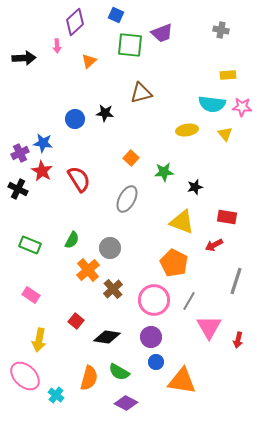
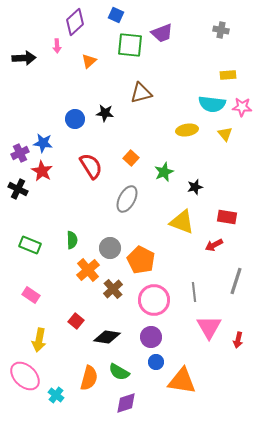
green star at (164, 172): rotated 18 degrees counterclockwise
red semicircle at (79, 179): moved 12 px right, 13 px up
green semicircle at (72, 240): rotated 30 degrees counterclockwise
orange pentagon at (174, 263): moved 33 px left, 3 px up
gray line at (189, 301): moved 5 px right, 9 px up; rotated 36 degrees counterclockwise
purple diamond at (126, 403): rotated 45 degrees counterclockwise
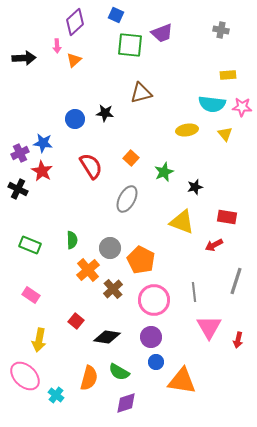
orange triangle at (89, 61): moved 15 px left, 1 px up
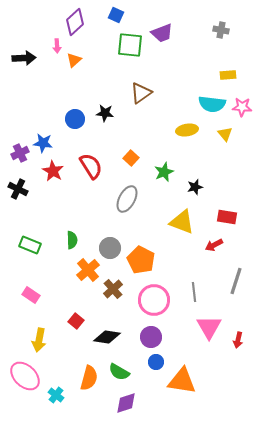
brown triangle at (141, 93): rotated 20 degrees counterclockwise
red star at (42, 171): moved 11 px right
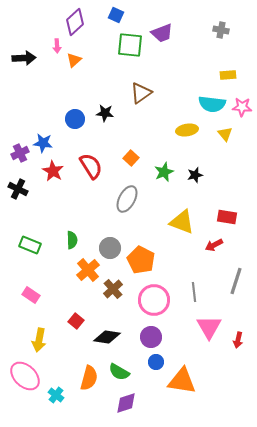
black star at (195, 187): moved 12 px up
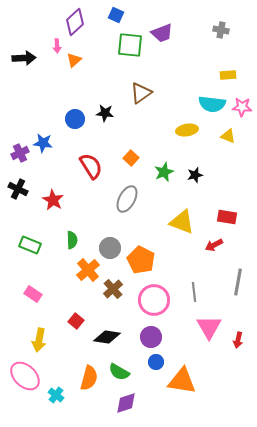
yellow triangle at (225, 134): moved 3 px right, 2 px down; rotated 28 degrees counterclockwise
red star at (53, 171): moved 29 px down
gray line at (236, 281): moved 2 px right, 1 px down; rotated 8 degrees counterclockwise
pink rectangle at (31, 295): moved 2 px right, 1 px up
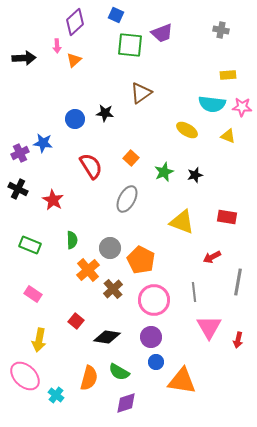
yellow ellipse at (187, 130): rotated 40 degrees clockwise
red arrow at (214, 245): moved 2 px left, 12 px down
